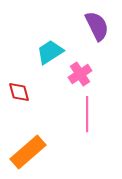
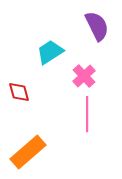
pink cross: moved 4 px right, 2 px down; rotated 10 degrees counterclockwise
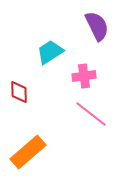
pink cross: rotated 35 degrees clockwise
red diamond: rotated 15 degrees clockwise
pink line: moved 4 px right; rotated 52 degrees counterclockwise
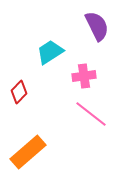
red diamond: rotated 45 degrees clockwise
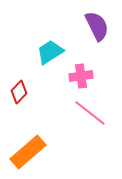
pink cross: moved 3 px left
pink line: moved 1 px left, 1 px up
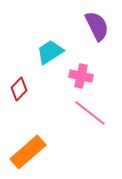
pink cross: rotated 20 degrees clockwise
red diamond: moved 3 px up
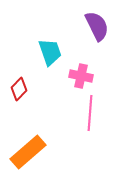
cyan trapezoid: rotated 104 degrees clockwise
pink line: rotated 56 degrees clockwise
